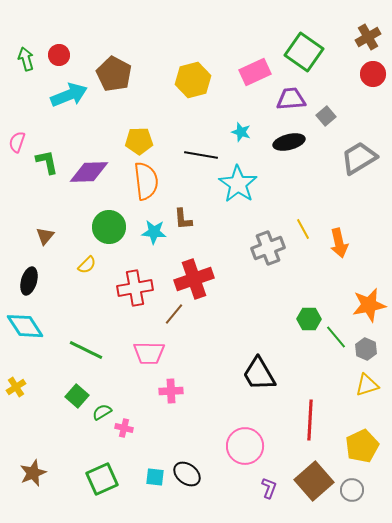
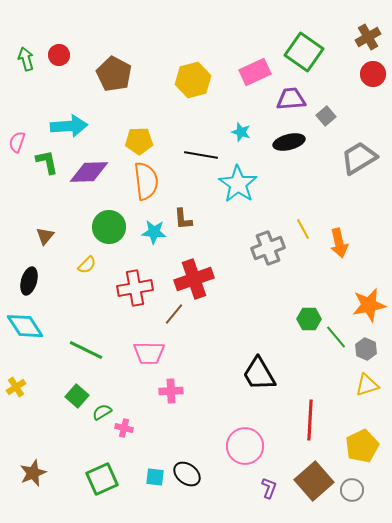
cyan arrow at (69, 95): moved 31 px down; rotated 18 degrees clockwise
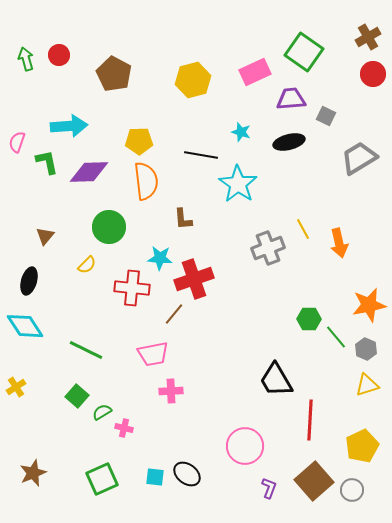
gray square at (326, 116): rotated 24 degrees counterclockwise
cyan star at (154, 232): moved 6 px right, 26 px down
red cross at (135, 288): moved 3 px left; rotated 16 degrees clockwise
pink trapezoid at (149, 353): moved 4 px right, 1 px down; rotated 12 degrees counterclockwise
black trapezoid at (259, 374): moved 17 px right, 6 px down
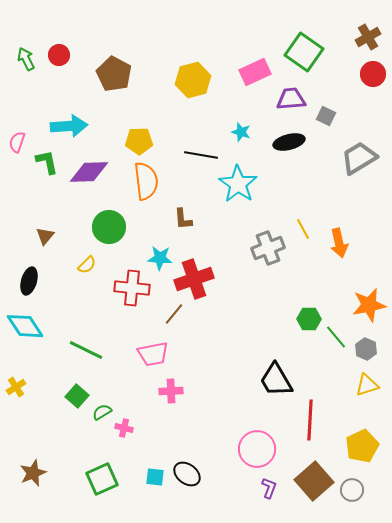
green arrow at (26, 59): rotated 10 degrees counterclockwise
pink circle at (245, 446): moved 12 px right, 3 px down
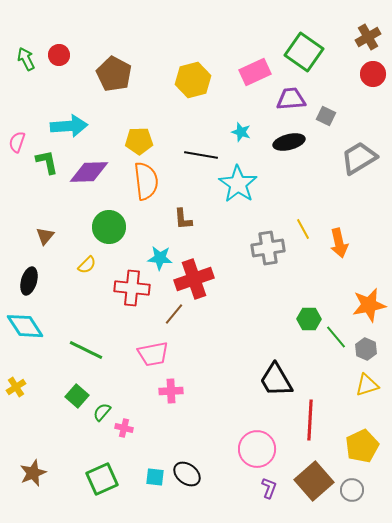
gray cross at (268, 248): rotated 12 degrees clockwise
green semicircle at (102, 412): rotated 18 degrees counterclockwise
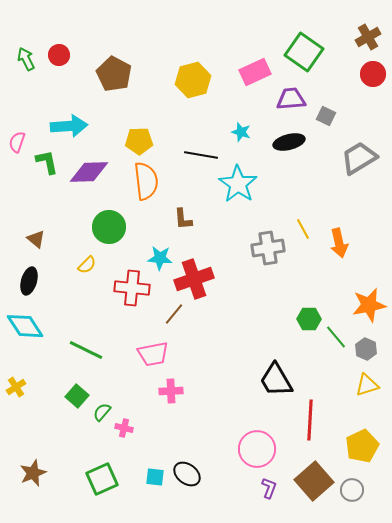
brown triangle at (45, 236): moved 9 px left, 3 px down; rotated 30 degrees counterclockwise
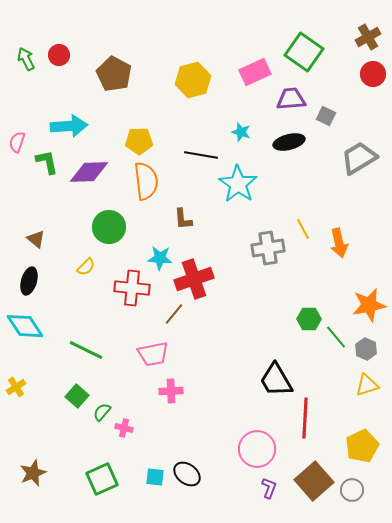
yellow semicircle at (87, 265): moved 1 px left, 2 px down
red line at (310, 420): moved 5 px left, 2 px up
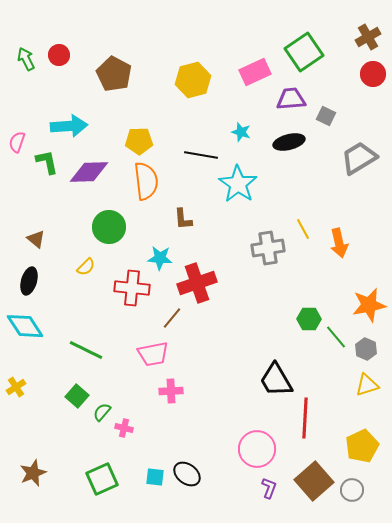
green square at (304, 52): rotated 21 degrees clockwise
red cross at (194, 279): moved 3 px right, 4 px down
brown line at (174, 314): moved 2 px left, 4 px down
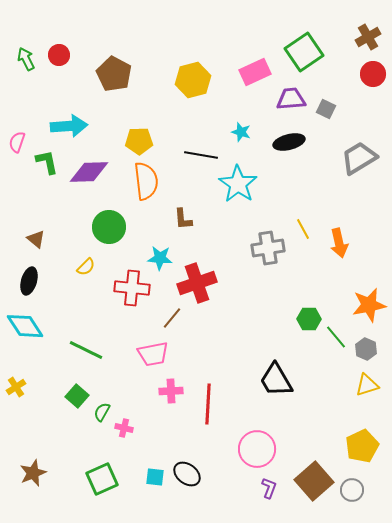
gray square at (326, 116): moved 7 px up
green semicircle at (102, 412): rotated 12 degrees counterclockwise
red line at (305, 418): moved 97 px left, 14 px up
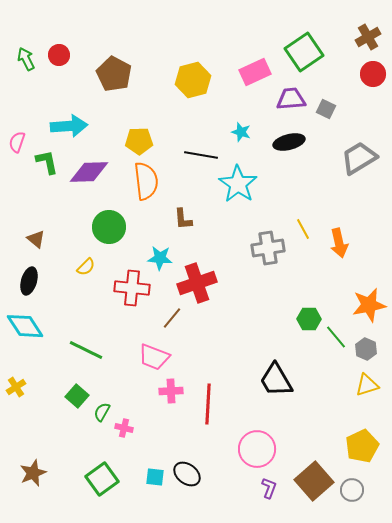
pink trapezoid at (153, 354): moved 1 px right, 3 px down; rotated 32 degrees clockwise
green square at (102, 479): rotated 12 degrees counterclockwise
